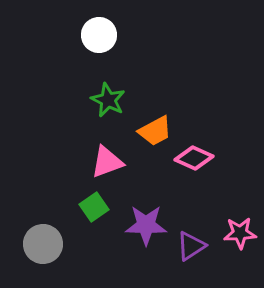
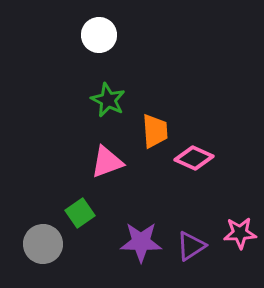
orange trapezoid: rotated 66 degrees counterclockwise
green square: moved 14 px left, 6 px down
purple star: moved 5 px left, 17 px down
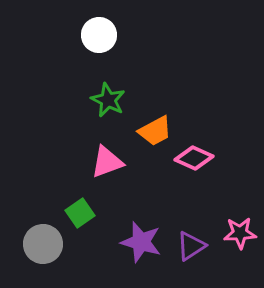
orange trapezoid: rotated 66 degrees clockwise
purple star: rotated 15 degrees clockwise
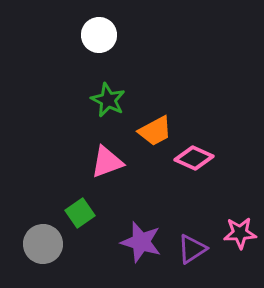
purple triangle: moved 1 px right, 3 px down
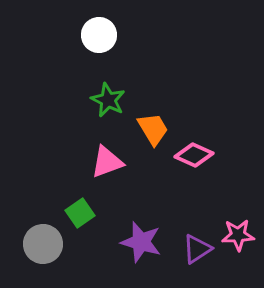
orange trapezoid: moved 2 px left, 2 px up; rotated 93 degrees counterclockwise
pink diamond: moved 3 px up
pink star: moved 2 px left, 2 px down
purple triangle: moved 5 px right
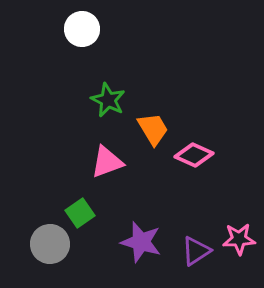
white circle: moved 17 px left, 6 px up
pink star: moved 1 px right, 4 px down
gray circle: moved 7 px right
purple triangle: moved 1 px left, 2 px down
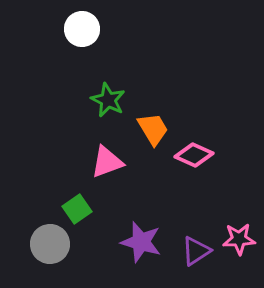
green square: moved 3 px left, 4 px up
